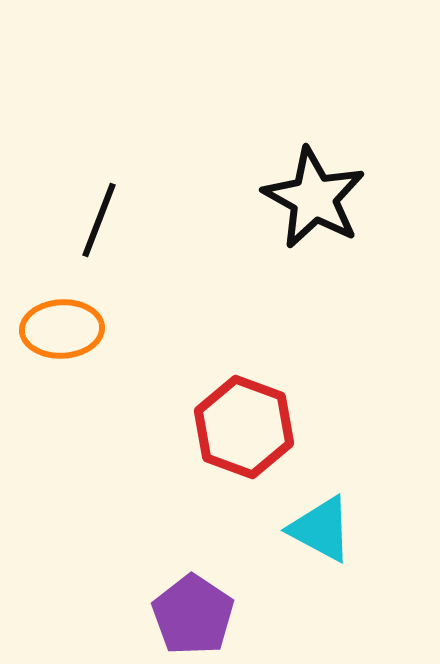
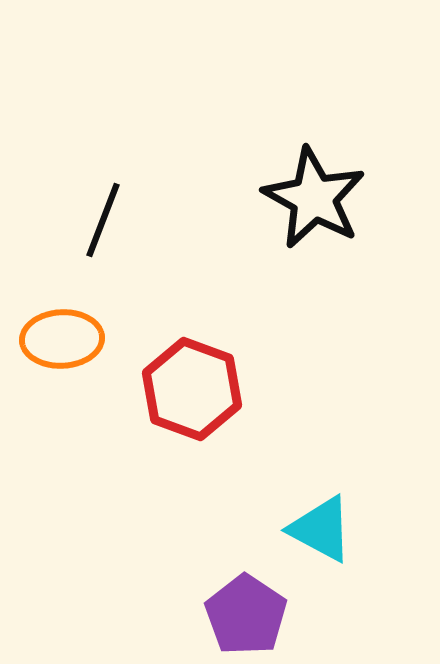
black line: moved 4 px right
orange ellipse: moved 10 px down
red hexagon: moved 52 px left, 38 px up
purple pentagon: moved 53 px right
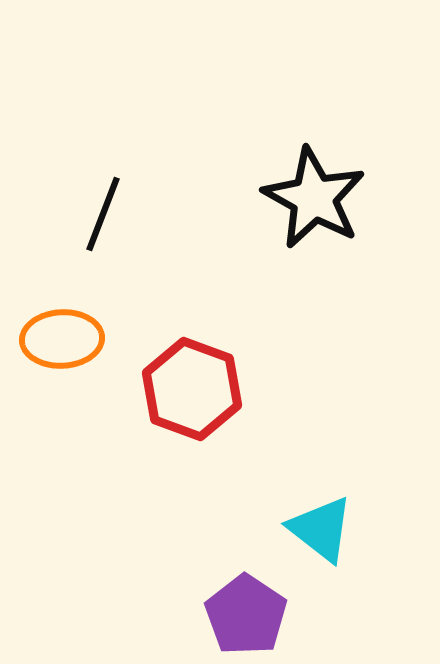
black line: moved 6 px up
cyan triangle: rotated 10 degrees clockwise
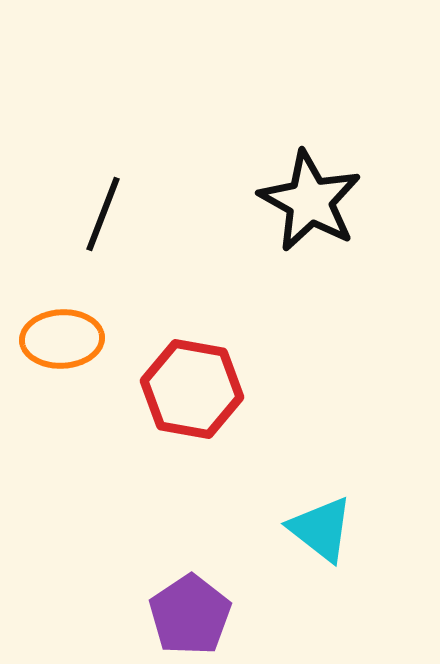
black star: moved 4 px left, 3 px down
red hexagon: rotated 10 degrees counterclockwise
purple pentagon: moved 56 px left; rotated 4 degrees clockwise
